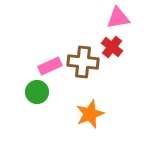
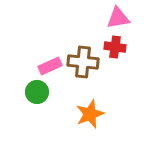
red cross: moved 3 px right; rotated 30 degrees counterclockwise
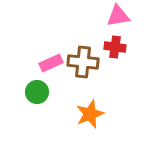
pink triangle: moved 2 px up
pink rectangle: moved 1 px right, 3 px up
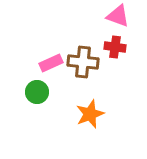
pink triangle: rotated 30 degrees clockwise
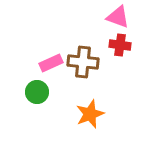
pink triangle: moved 1 px down
red cross: moved 5 px right, 2 px up
